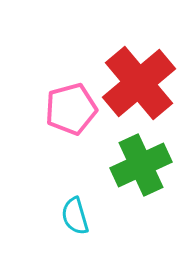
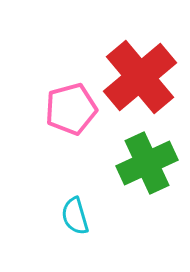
red cross: moved 1 px right, 6 px up
green cross: moved 6 px right, 2 px up
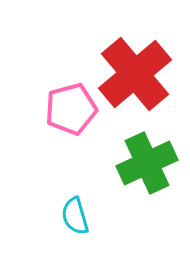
red cross: moved 5 px left, 3 px up
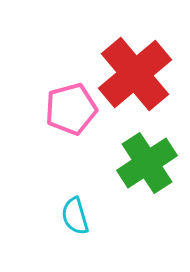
green cross: rotated 8 degrees counterclockwise
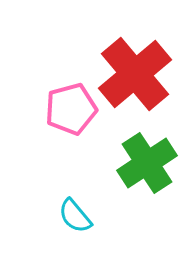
cyan semicircle: rotated 24 degrees counterclockwise
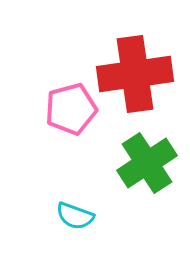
red cross: rotated 32 degrees clockwise
cyan semicircle: rotated 30 degrees counterclockwise
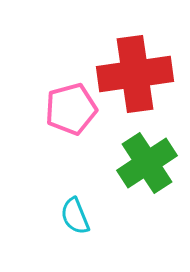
cyan semicircle: rotated 48 degrees clockwise
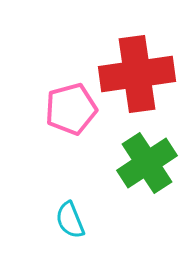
red cross: moved 2 px right
cyan semicircle: moved 5 px left, 4 px down
